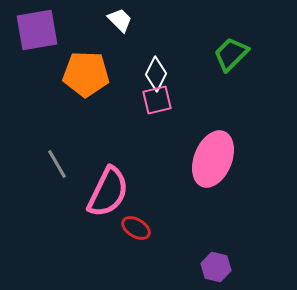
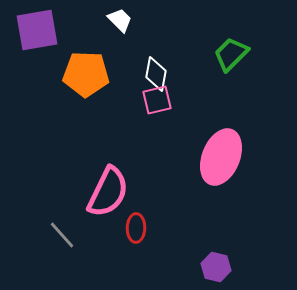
white diamond: rotated 16 degrees counterclockwise
pink ellipse: moved 8 px right, 2 px up
gray line: moved 5 px right, 71 px down; rotated 12 degrees counterclockwise
red ellipse: rotated 60 degrees clockwise
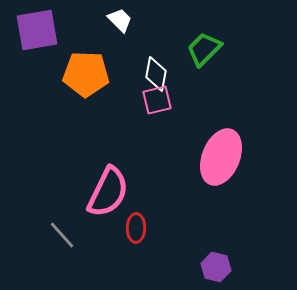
green trapezoid: moved 27 px left, 5 px up
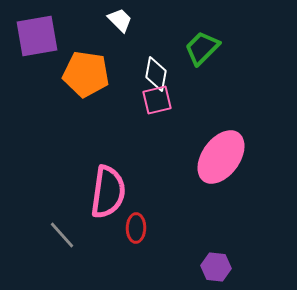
purple square: moved 6 px down
green trapezoid: moved 2 px left, 1 px up
orange pentagon: rotated 6 degrees clockwise
pink ellipse: rotated 14 degrees clockwise
pink semicircle: rotated 18 degrees counterclockwise
purple hexagon: rotated 8 degrees counterclockwise
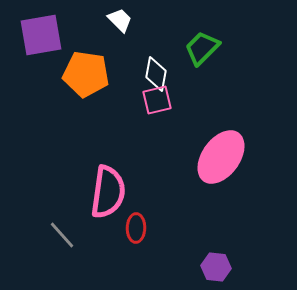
purple square: moved 4 px right, 1 px up
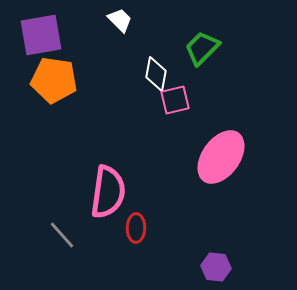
orange pentagon: moved 32 px left, 6 px down
pink square: moved 18 px right
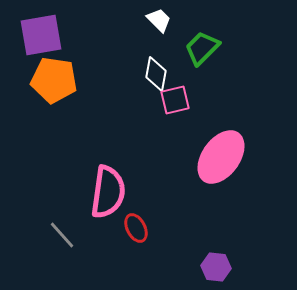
white trapezoid: moved 39 px right
red ellipse: rotated 28 degrees counterclockwise
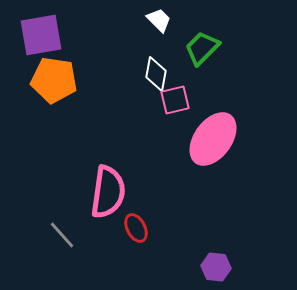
pink ellipse: moved 8 px left, 18 px up
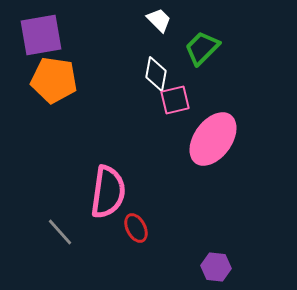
gray line: moved 2 px left, 3 px up
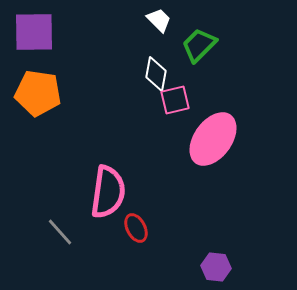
purple square: moved 7 px left, 3 px up; rotated 9 degrees clockwise
green trapezoid: moved 3 px left, 3 px up
orange pentagon: moved 16 px left, 13 px down
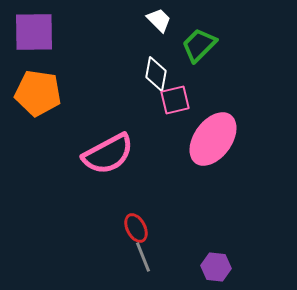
pink semicircle: moved 38 px up; rotated 54 degrees clockwise
gray line: moved 83 px right, 25 px down; rotated 20 degrees clockwise
